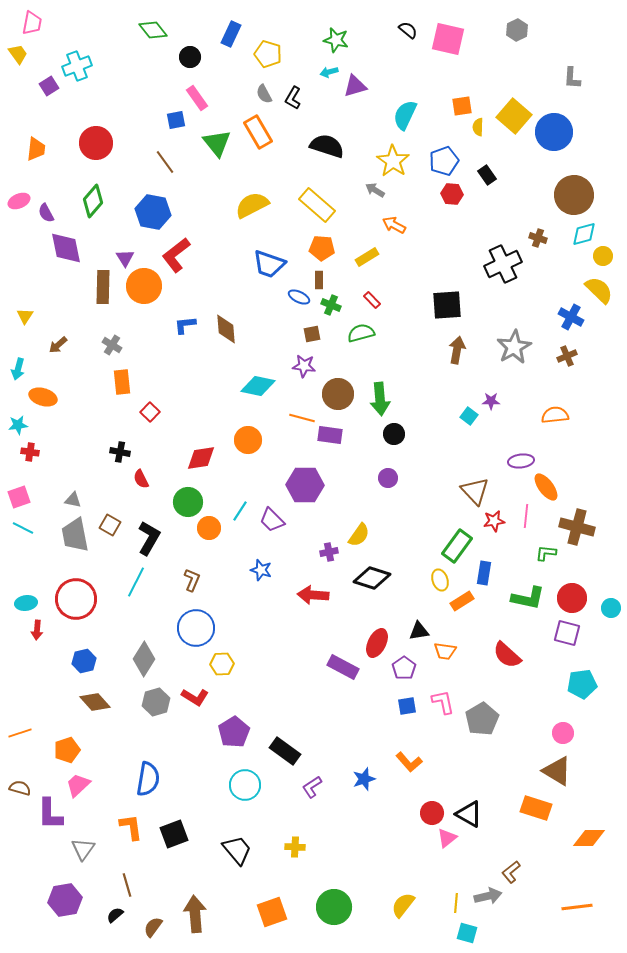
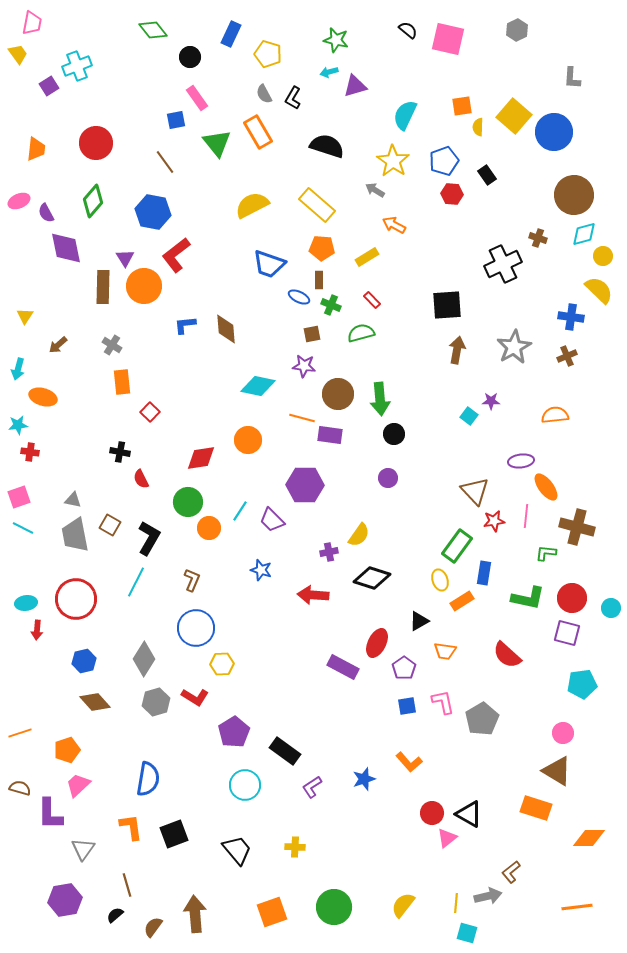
blue cross at (571, 317): rotated 20 degrees counterclockwise
black triangle at (419, 631): moved 10 px up; rotated 20 degrees counterclockwise
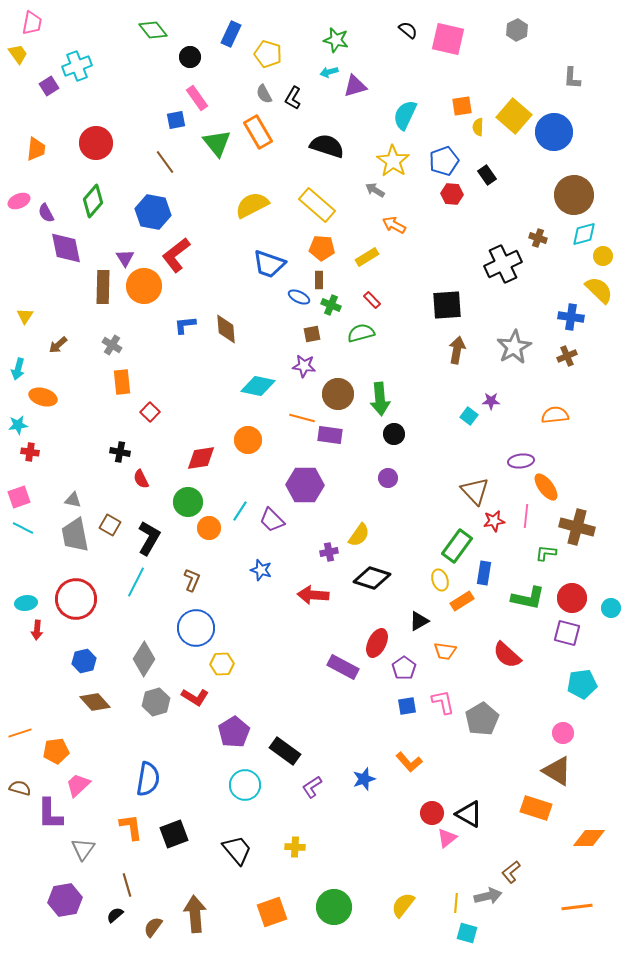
orange pentagon at (67, 750): moved 11 px left, 1 px down; rotated 10 degrees clockwise
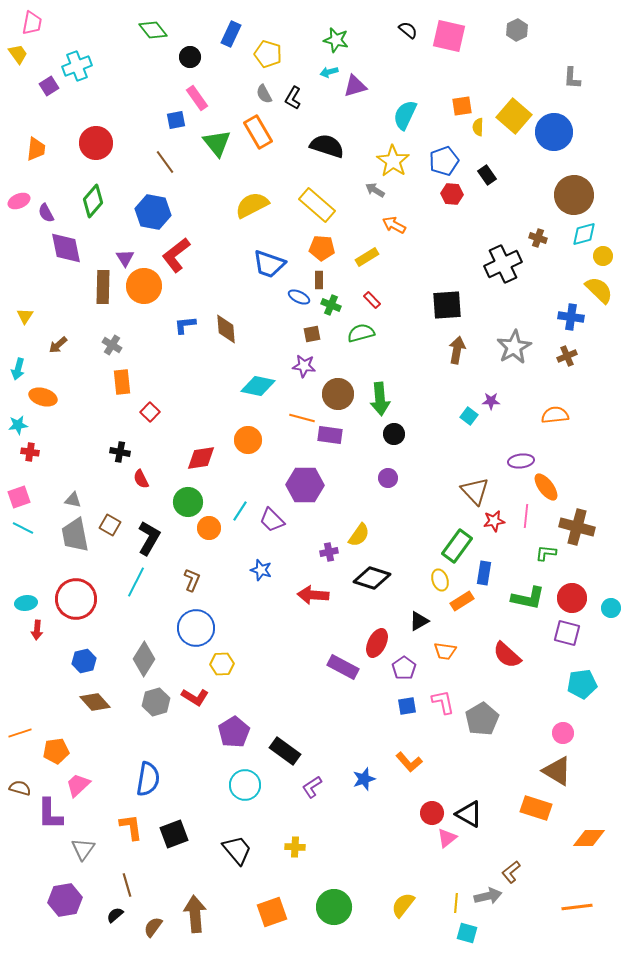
pink square at (448, 39): moved 1 px right, 3 px up
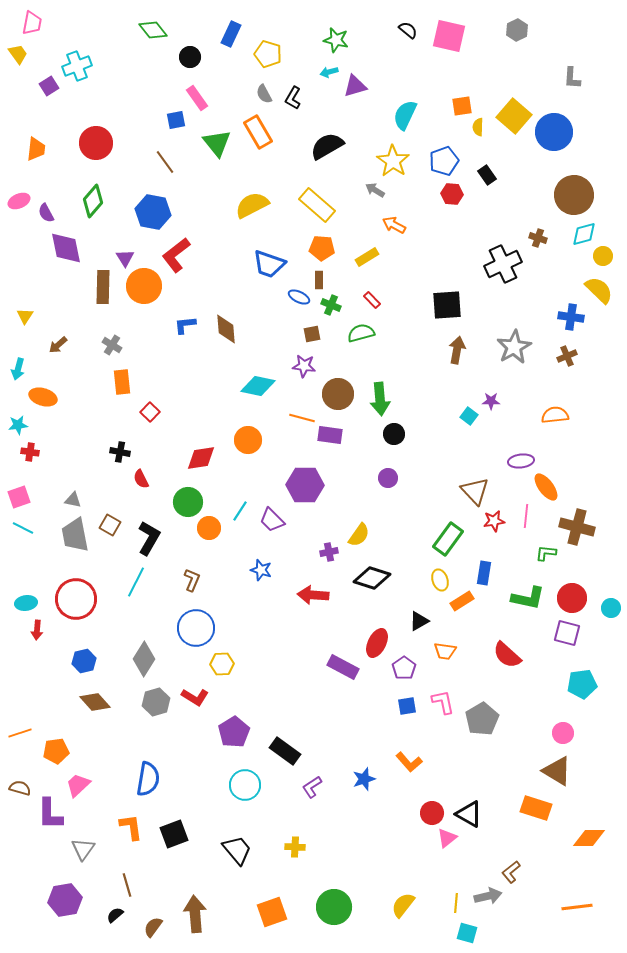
black semicircle at (327, 146): rotated 48 degrees counterclockwise
green rectangle at (457, 546): moved 9 px left, 7 px up
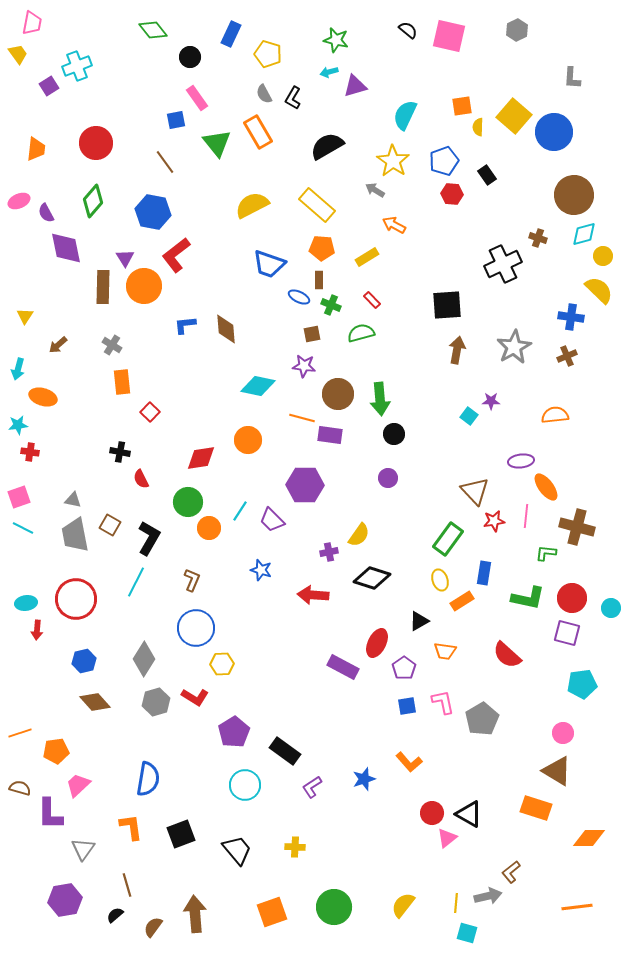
black square at (174, 834): moved 7 px right
